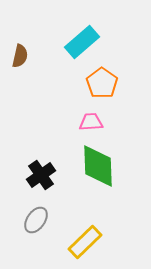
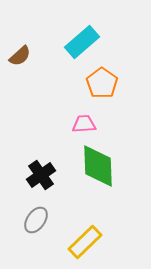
brown semicircle: rotated 35 degrees clockwise
pink trapezoid: moved 7 px left, 2 px down
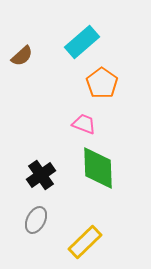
brown semicircle: moved 2 px right
pink trapezoid: rotated 25 degrees clockwise
green diamond: moved 2 px down
gray ellipse: rotated 8 degrees counterclockwise
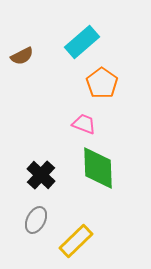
brown semicircle: rotated 15 degrees clockwise
black cross: rotated 12 degrees counterclockwise
yellow rectangle: moved 9 px left, 1 px up
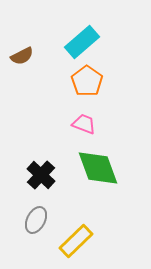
orange pentagon: moved 15 px left, 2 px up
green diamond: rotated 18 degrees counterclockwise
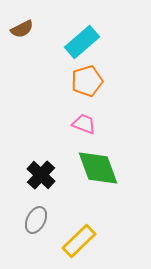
brown semicircle: moved 27 px up
orange pentagon: rotated 20 degrees clockwise
yellow rectangle: moved 3 px right
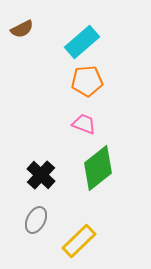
orange pentagon: rotated 12 degrees clockwise
green diamond: rotated 72 degrees clockwise
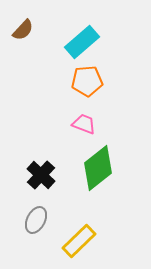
brown semicircle: moved 1 px right, 1 px down; rotated 20 degrees counterclockwise
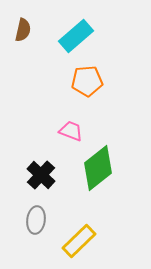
brown semicircle: rotated 30 degrees counterclockwise
cyan rectangle: moved 6 px left, 6 px up
pink trapezoid: moved 13 px left, 7 px down
gray ellipse: rotated 20 degrees counterclockwise
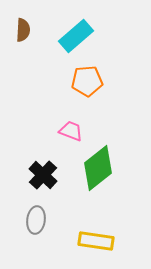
brown semicircle: rotated 10 degrees counterclockwise
black cross: moved 2 px right
yellow rectangle: moved 17 px right; rotated 52 degrees clockwise
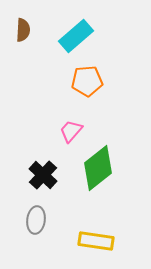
pink trapezoid: rotated 70 degrees counterclockwise
